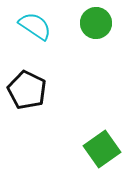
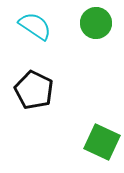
black pentagon: moved 7 px right
green square: moved 7 px up; rotated 30 degrees counterclockwise
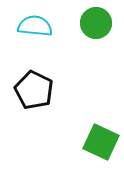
cyan semicircle: rotated 28 degrees counterclockwise
green square: moved 1 px left
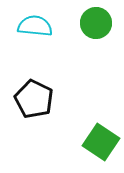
black pentagon: moved 9 px down
green square: rotated 9 degrees clockwise
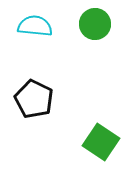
green circle: moved 1 px left, 1 px down
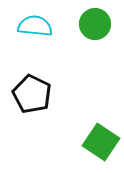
black pentagon: moved 2 px left, 5 px up
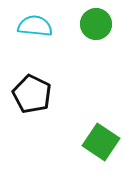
green circle: moved 1 px right
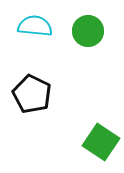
green circle: moved 8 px left, 7 px down
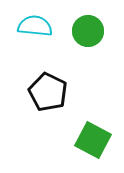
black pentagon: moved 16 px right, 2 px up
green square: moved 8 px left, 2 px up; rotated 6 degrees counterclockwise
